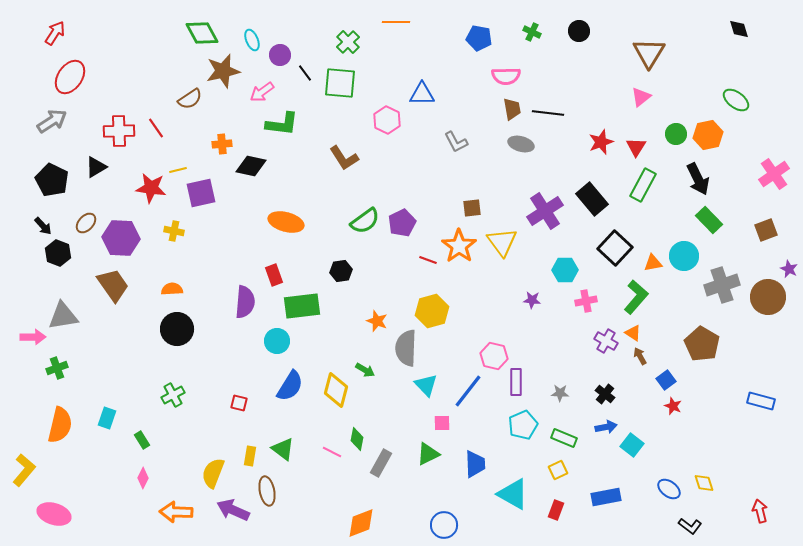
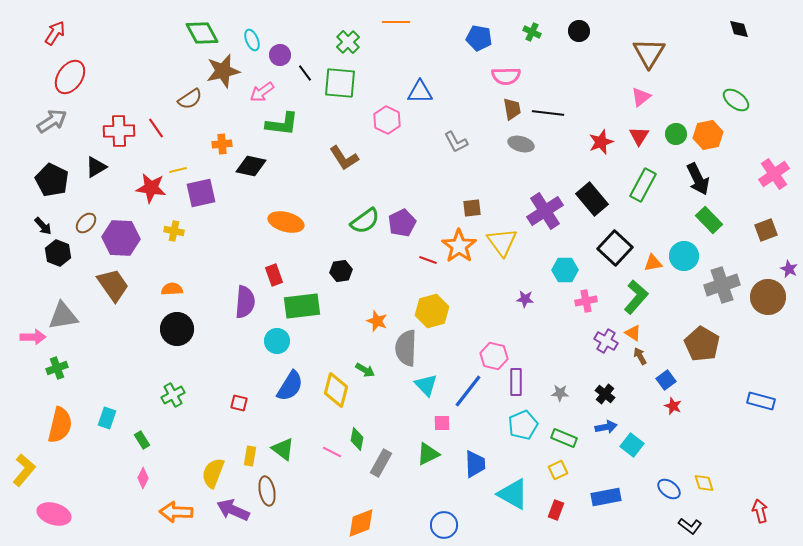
blue triangle at (422, 94): moved 2 px left, 2 px up
red triangle at (636, 147): moved 3 px right, 11 px up
purple star at (532, 300): moved 7 px left, 1 px up
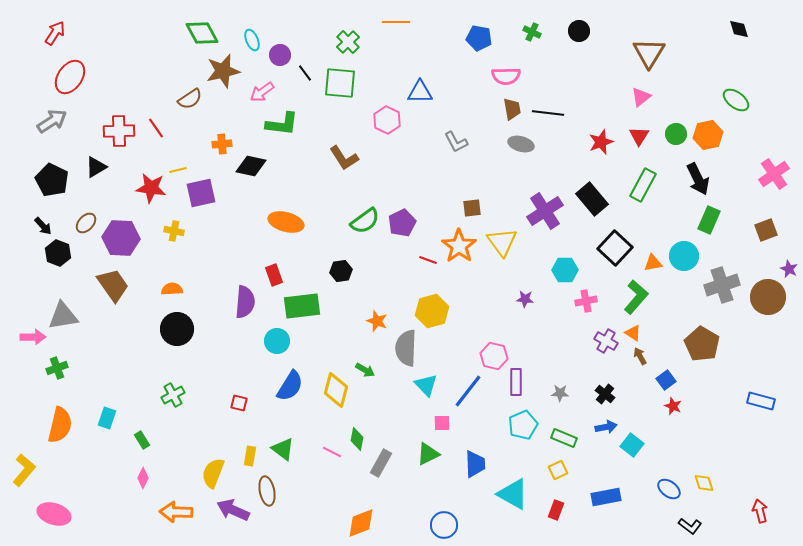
green rectangle at (709, 220): rotated 68 degrees clockwise
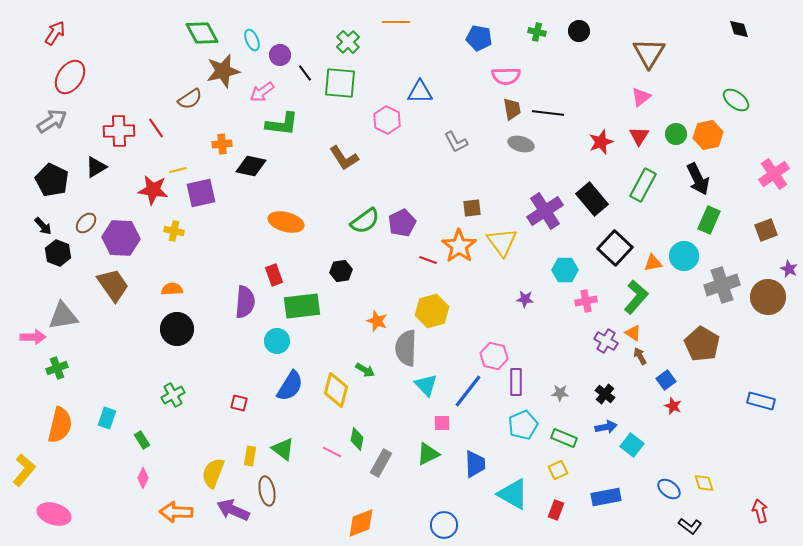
green cross at (532, 32): moved 5 px right; rotated 12 degrees counterclockwise
red star at (151, 188): moved 2 px right, 2 px down
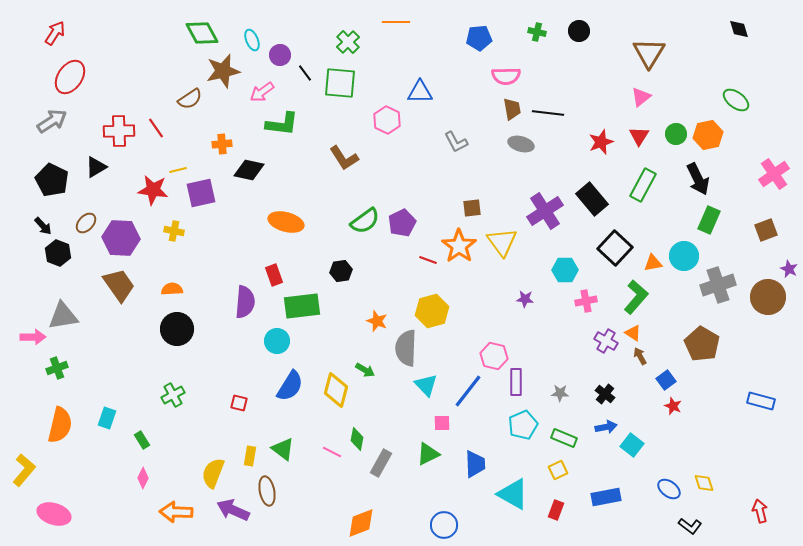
blue pentagon at (479, 38): rotated 15 degrees counterclockwise
black diamond at (251, 166): moved 2 px left, 4 px down
brown trapezoid at (113, 285): moved 6 px right
gray cross at (722, 285): moved 4 px left
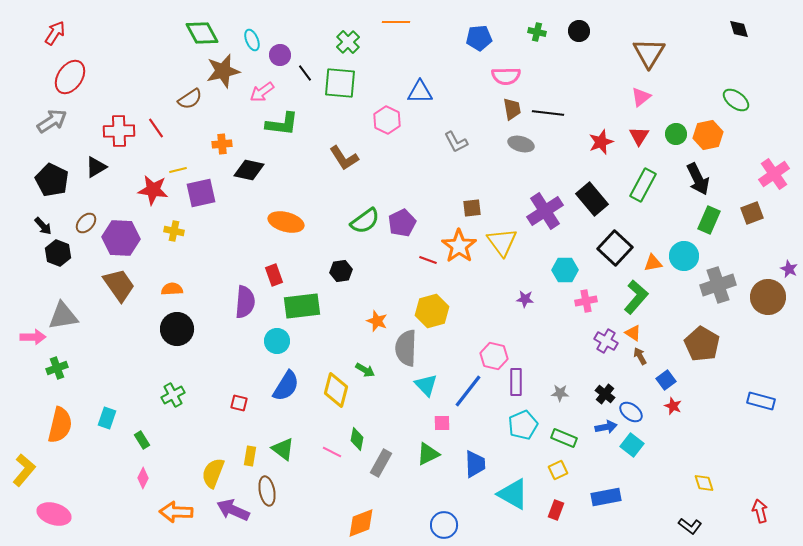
brown square at (766, 230): moved 14 px left, 17 px up
blue semicircle at (290, 386): moved 4 px left
blue ellipse at (669, 489): moved 38 px left, 77 px up
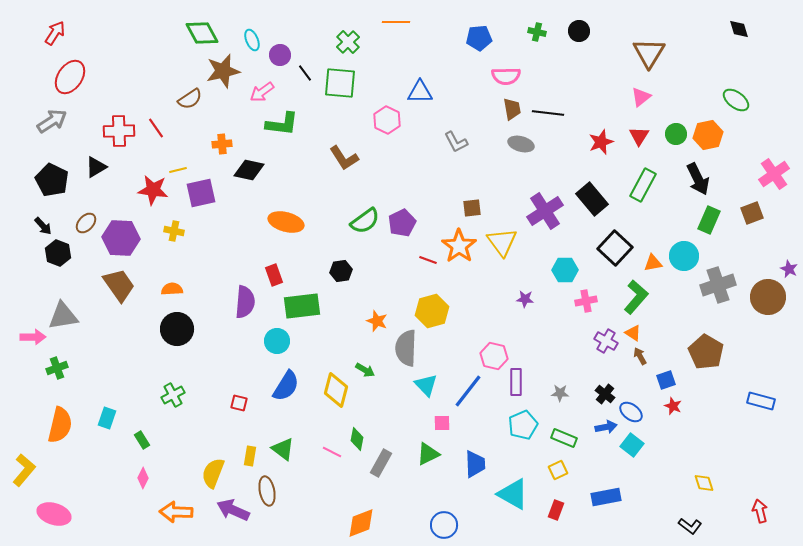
brown pentagon at (702, 344): moved 4 px right, 8 px down
blue square at (666, 380): rotated 18 degrees clockwise
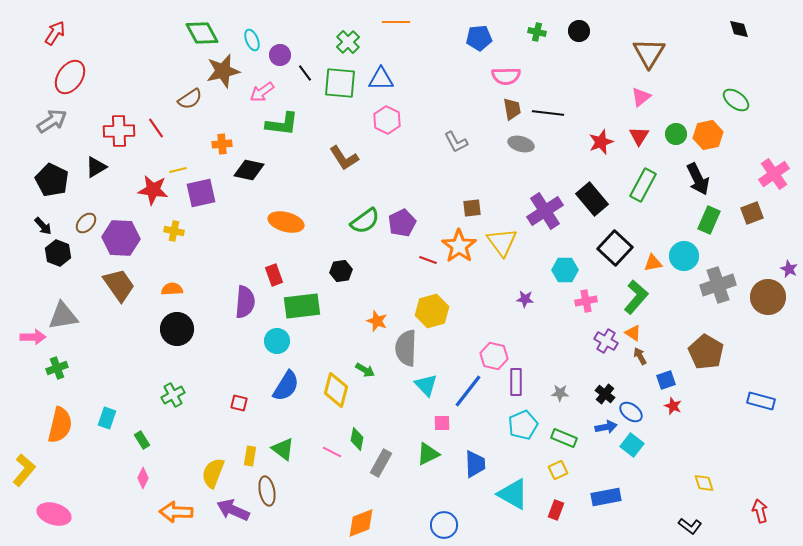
blue triangle at (420, 92): moved 39 px left, 13 px up
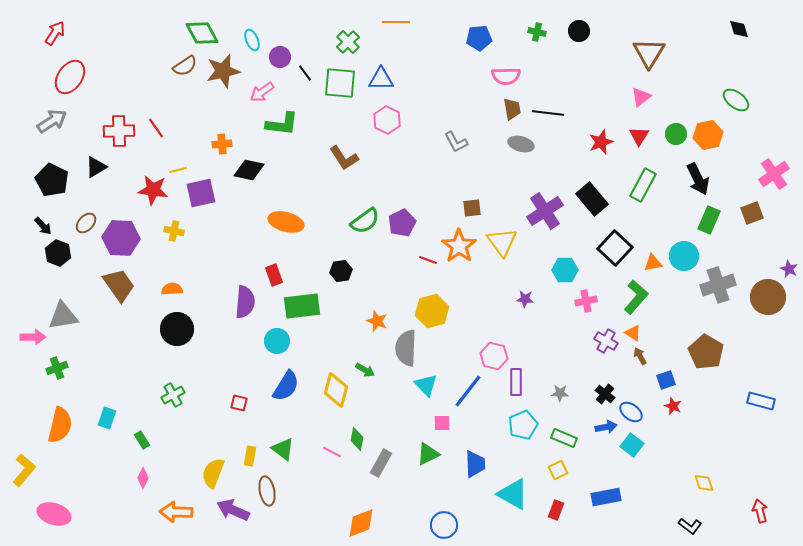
purple circle at (280, 55): moved 2 px down
brown semicircle at (190, 99): moved 5 px left, 33 px up
